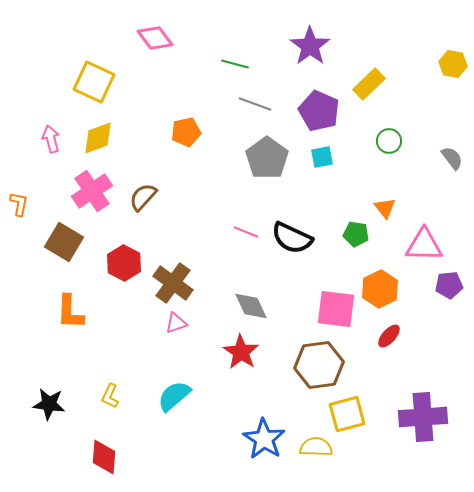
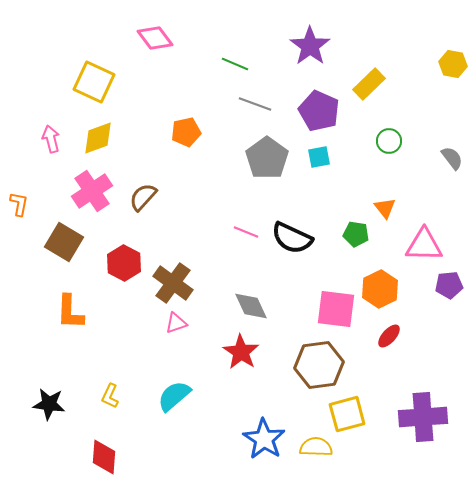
green line at (235, 64): rotated 8 degrees clockwise
cyan square at (322, 157): moved 3 px left
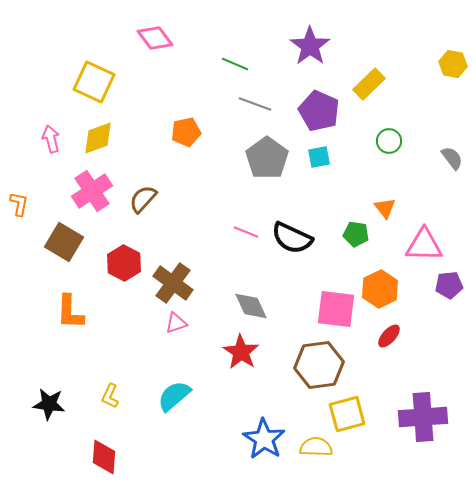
brown semicircle at (143, 197): moved 2 px down
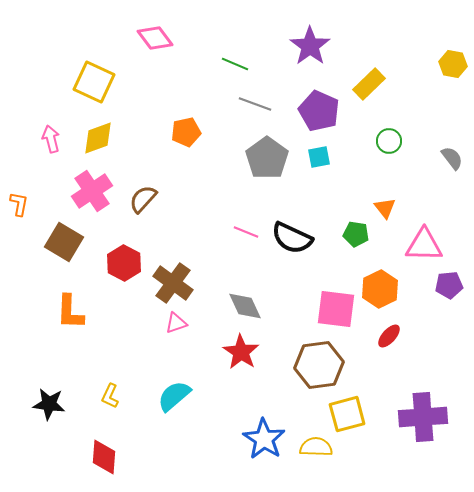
gray diamond at (251, 306): moved 6 px left
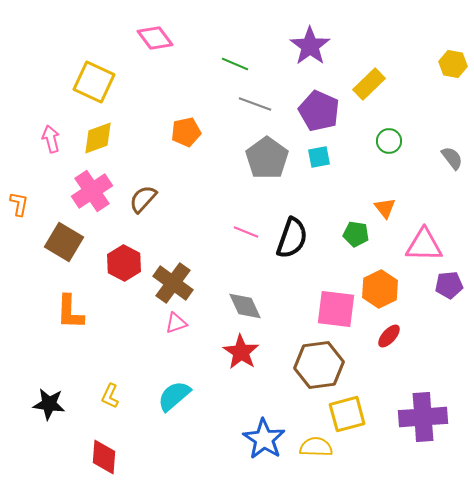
black semicircle at (292, 238): rotated 96 degrees counterclockwise
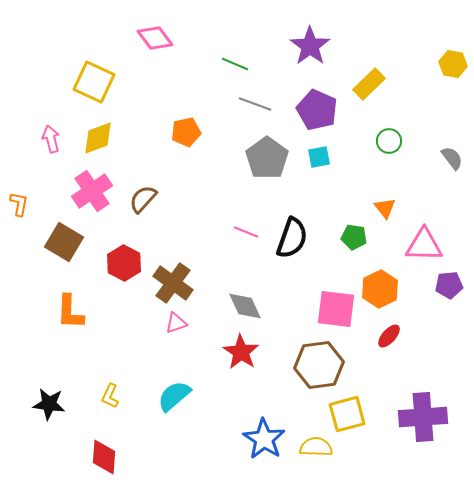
purple pentagon at (319, 111): moved 2 px left, 1 px up
green pentagon at (356, 234): moved 2 px left, 3 px down
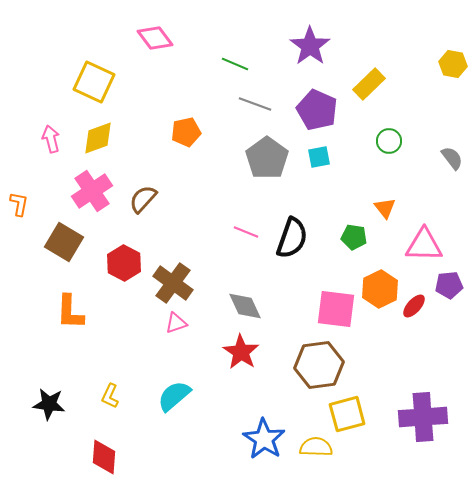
red ellipse at (389, 336): moved 25 px right, 30 px up
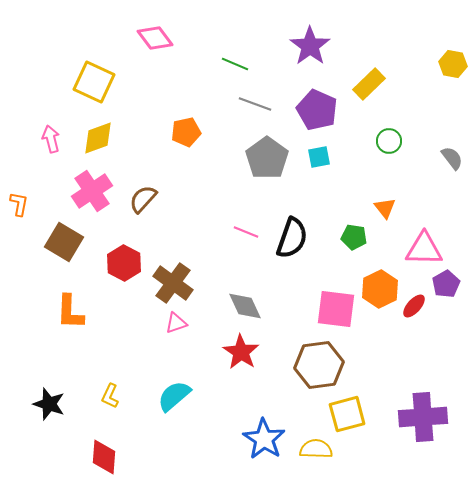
pink triangle at (424, 245): moved 4 px down
purple pentagon at (449, 285): moved 3 px left, 1 px up; rotated 24 degrees counterclockwise
black star at (49, 404): rotated 12 degrees clockwise
yellow semicircle at (316, 447): moved 2 px down
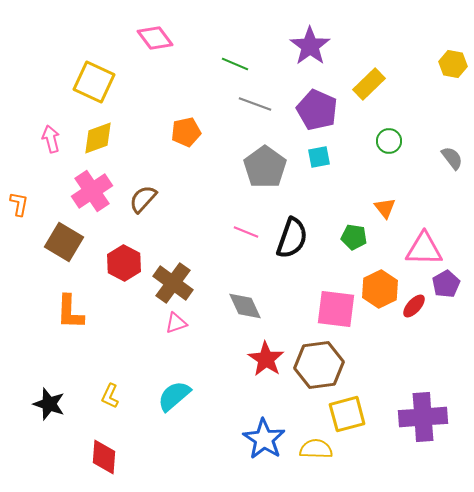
gray pentagon at (267, 158): moved 2 px left, 9 px down
red star at (241, 352): moved 25 px right, 7 px down
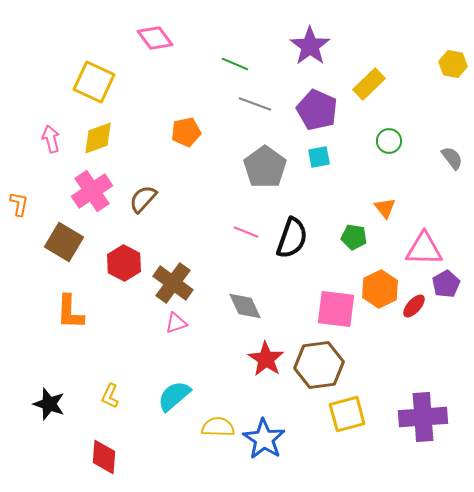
yellow semicircle at (316, 449): moved 98 px left, 22 px up
